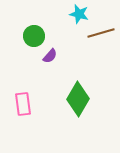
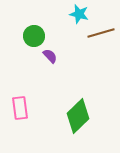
purple semicircle: rotated 84 degrees counterclockwise
green diamond: moved 17 px down; rotated 16 degrees clockwise
pink rectangle: moved 3 px left, 4 px down
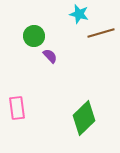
pink rectangle: moved 3 px left
green diamond: moved 6 px right, 2 px down
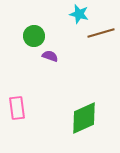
purple semicircle: rotated 28 degrees counterclockwise
green diamond: rotated 20 degrees clockwise
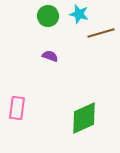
green circle: moved 14 px right, 20 px up
pink rectangle: rotated 15 degrees clockwise
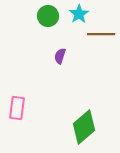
cyan star: rotated 24 degrees clockwise
brown line: moved 1 px down; rotated 16 degrees clockwise
purple semicircle: moved 10 px right; rotated 91 degrees counterclockwise
green diamond: moved 9 px down; rotated 16 degrees counterclockwise
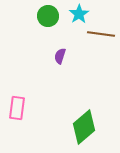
brown line: rotated 8 degrees clockwise
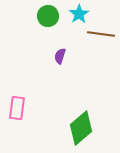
green diamond: moved 3 px left, 1 px down
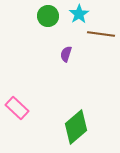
purple semicircle: moved 6 px right, 2 px up
pink rectangle: rotated 55 degrees counterclockwise
green diamond: moved 5 px left, 1 px up
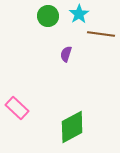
green diamond: moved 4 px left; rotated 12 degrees clockwise
